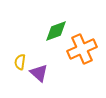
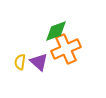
orange cross: moved 16 px left
purple triangle: moved 11 px up
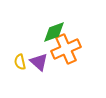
green diamond: moved 2 px left, 1 px down
yellow semicircle: rotated 21 degrees counterclockwise
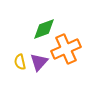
green diamond: moved 10 px left, 3 px up
purple triangle: rotated 30 degrees clockwise
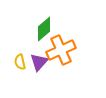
green diamond: rotated 20 degrees counterclockwise
orange cross: moved 5 px left, 1 px down
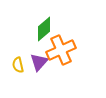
yellow semicircle: moved 2 px left, 3 px down
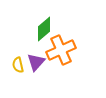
purple triangle: moved 3 px left
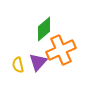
purple triangle: moved 2 px right
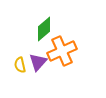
orange cross: moved 1 px right, 1 px down
yellow semicircle: moved 2 px right
